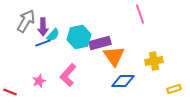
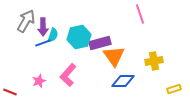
cyan semicircle: rotated 24 degrees counterclockwise
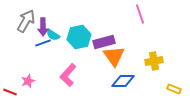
cyan semicircle: rotated 104 degrees clockwise
purple rectangle: moved 4 px right, 1 px up
pink star: moved 11 px left
yellow rectangle: rotated 40 degrees clockwise
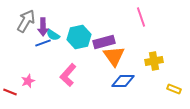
pink line: moved 1 px right, 3 px down
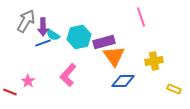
pink star: rotated 16 degrees counterclockwise
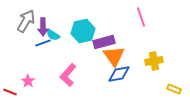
cyan hexagon: moved 4 px right, 6 px up
blue diamond: moved 4 px left, 7 px up; rotated 10 degrees counterclockwise
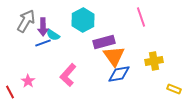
cyan hexagon: moved 11 px up; rotated 15 degrees counterclockwise
red line: rotated 40 degrees clockwise
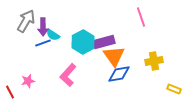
cyan hexagon: moved 22 px down
pink star: rotated 24 degrees clockwise
